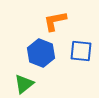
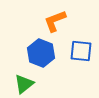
orange L-shape: rotated 10 degrees counterclockwise
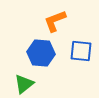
blue hexagon: rotated 16 degrees counterclockwise
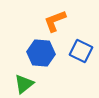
blue square: rotated 20 degrees clockwise
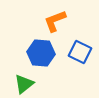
blue square: moved 1 px left, 1 px down
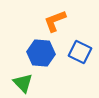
green triangle: moved 1 px left, 1 px up; rotated 35 degrees counterclockwise
